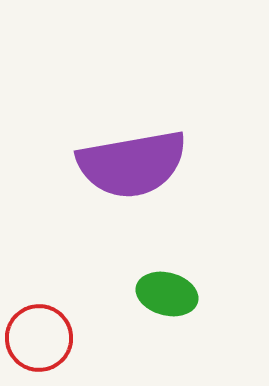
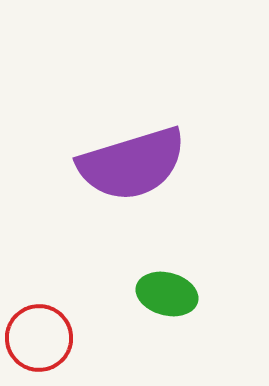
purple semicircle: rotated 7 degrees counterclockwise
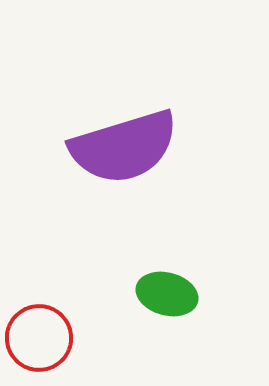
purple semicircle: moved 8 px left, 17 px up
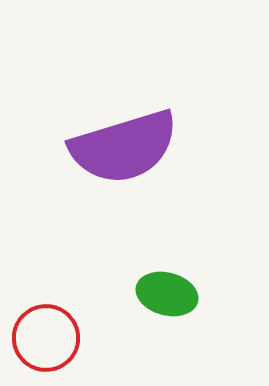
red circle: moved 7 px right
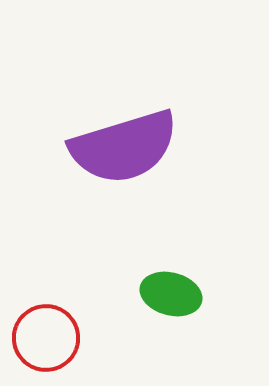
green ellipse: moved 4 px right
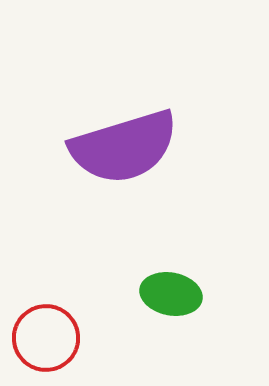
green ellipse: rotated 4 degrees counterclockwise
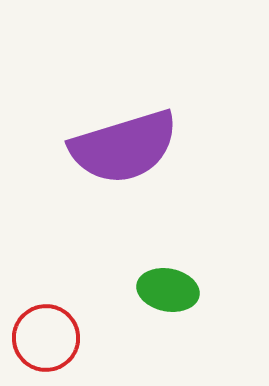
green ellipse: moved 3 px left, 4 px up
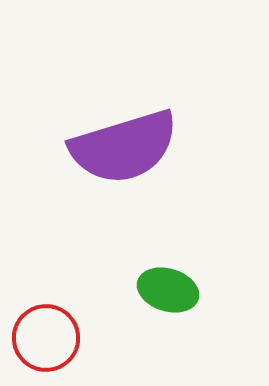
green ellipse: rotated 6 degrees clockwise
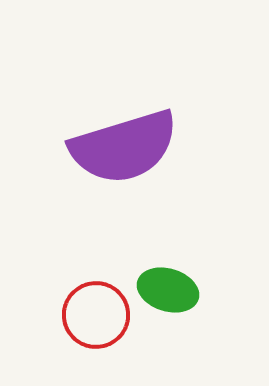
red circle: moved 50 px right, 23 px up
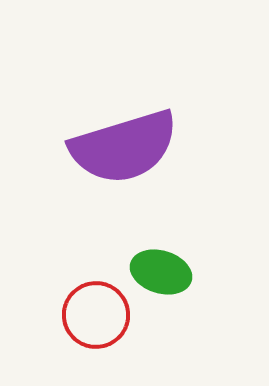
green ellipse: moved 7 px left, 18 px up
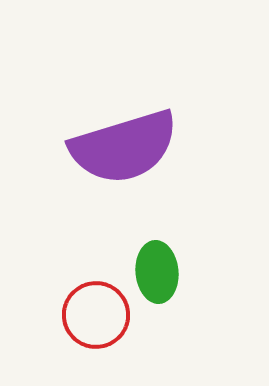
green ellipse: moved 4 px left; rotated 68 degrees clockwise
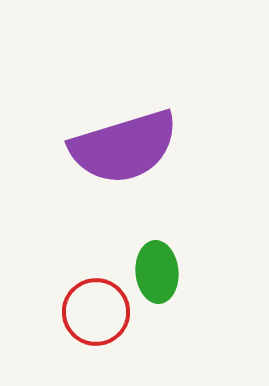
red circle: moved 3 px up
